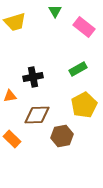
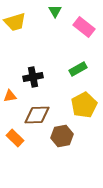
orange rectangle: moved 3 px right, 1 px up
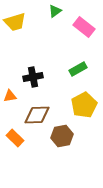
green triangle: rotated 24 degrees clockwise
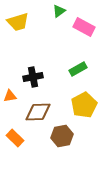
green triangle: moved 4 px right
yellow trapezoid: moved 3 px right
pink rectangle: rotated 10 degrees counterclockwise
brown diamond: moved 1 px right, 3 px up
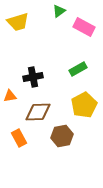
orange rectangle: moved 4 px right; rotated 18 degrees clockwise
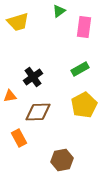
pink rectangle: rotated 70 degrees clockwise
green rectangle: moved 2 px right
black cross: rotated 24 degrees counterclockwise
brown hexagon: moved 24 px down
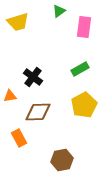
black cross: rotated 18 degrees counterclockwise
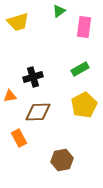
black cross: rotated 36 degrees clockwise
